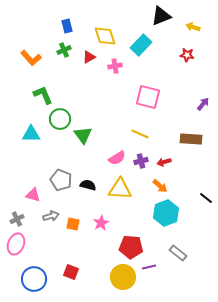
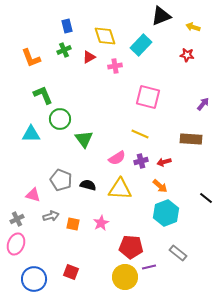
orange L-shape: rotated 20 degrees clockwise
green triangle: moved 1 px right, 4 px down
yellow circle: moved 2 px right
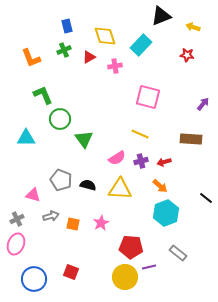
cyan triangle: moved 5 px left, 4 px down
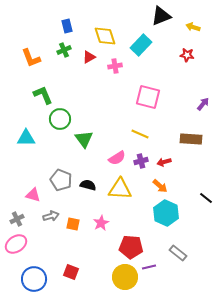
cyan hexagon: rotated 15 degrees counterclockwise
pink ellipse: rotated 35 degrees clockwise
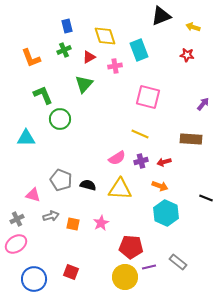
cyan rectangle: moved 2 px left, 5 px down; rotated 65 degrees counterclockwise
green triangle: moved 55 px up; rotated 18 degrees clockwise
orange arrow: rotated 21 degrees counterclockwise
black line: rotated 16 degrees counterclockwise
gray rectangle: moved 9 px down
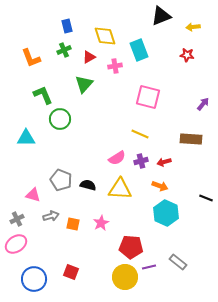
yellow arrow: rotated 24 degrees counterclockwise
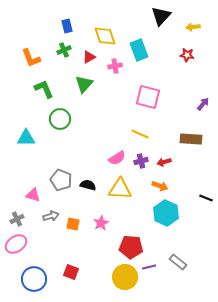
black triangle: rotated 25 degrees counterclockwise
green L-shape: moved 1 px right, 6 px up
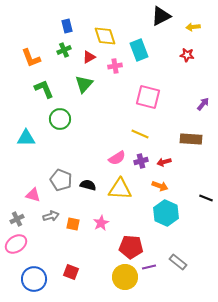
black triangle: rotated 20 degrees clockwise
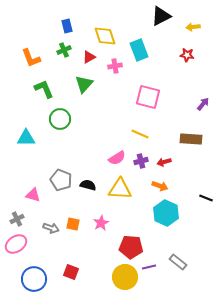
gray arrow: moved 12 px down; rotated 35 degrees clockwise
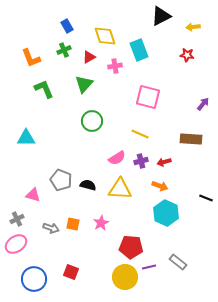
blue rectangle: rotated 16 degrees counterclockwise
green circle: moved 32 px right, 2 px down
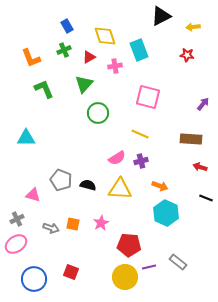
green circle: moved 6 px right, 8 px up
red arrow: moved 36 px right, 5 px down; rotated 32 degrees clockwise
red pentagon: moved 2 px left, 2 px up
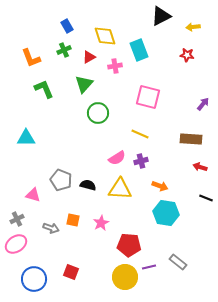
cyan hexagon: rotated 15 degrees counterclockwise
orange square: moved 4 px up
